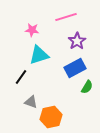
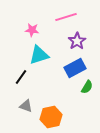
gray triangle: moved 5 px left, 4 px down
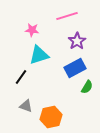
pink line: moved 1 px right, 1 px up
